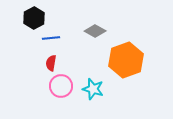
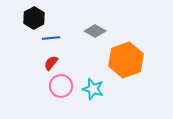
red semicircle: rotated 28 degrees clockwise
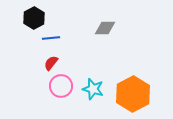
gray diamond: moved 10 px right, 3 px up; rotated 30 degrees counterclockwise
orange hexagon: moved 7 px right, 34 px down; rotated 8 degrees counterclockwise
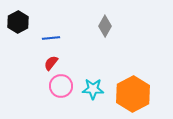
black hexagon: moved 16 px left, 4 px down
gray diamond: moved 2 px up; rotated 60 degrees counterclockwise
cyan star: rotated 15 degrees counterclockwise
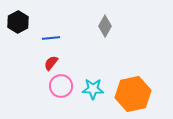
orange hexagon: rotated 16 degrees clockwise
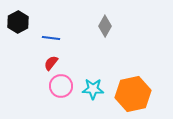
blue line: rotated 12 degrees clockwise
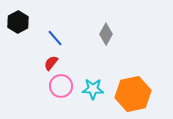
gray diamond: moved 1 px right, 8 px down
blue line: moved 4 px right; rotated 42 degrees clockwise
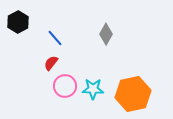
pink circle: moved 4 px right
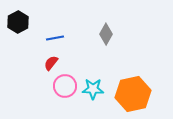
blue line: rotated 60 degrees counterclockwise
